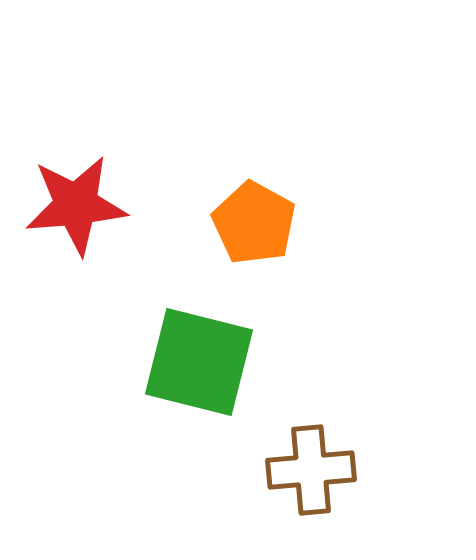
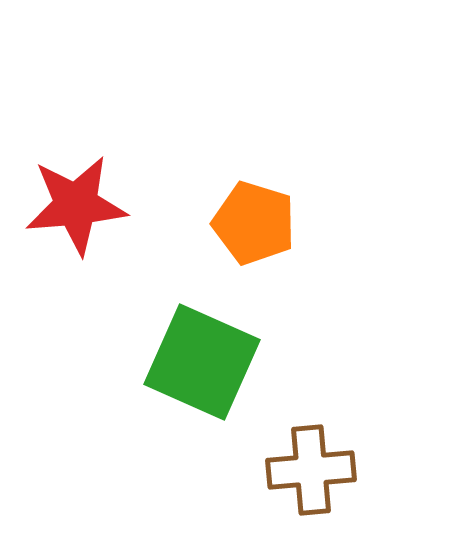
orange pentagon: rotated 12 degrees counterclockwise
green square: moved 3 px right; rotated 10 degrees clockwise
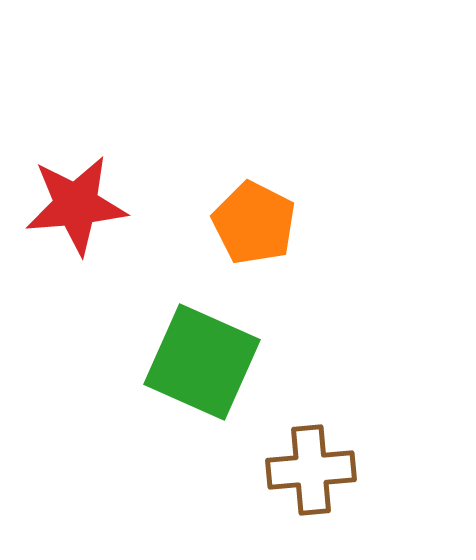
orange pentagon: rotated 10 degrees clockwise
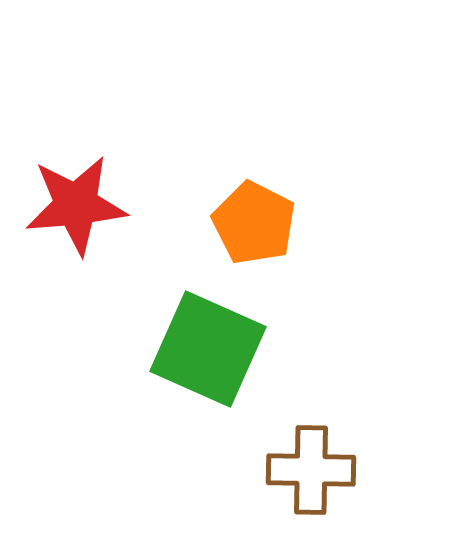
green square: moved 6 px right, 13 px up
brown cross: rotated 6 degrees clockwise
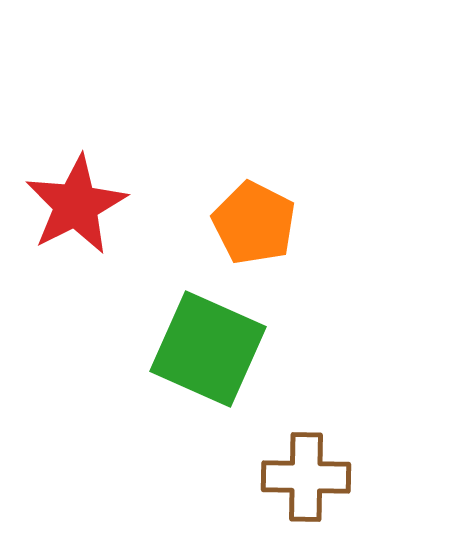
red star: rotated 22 degrees counterclockwise
brown cross: moved 5 px left, 7 px down
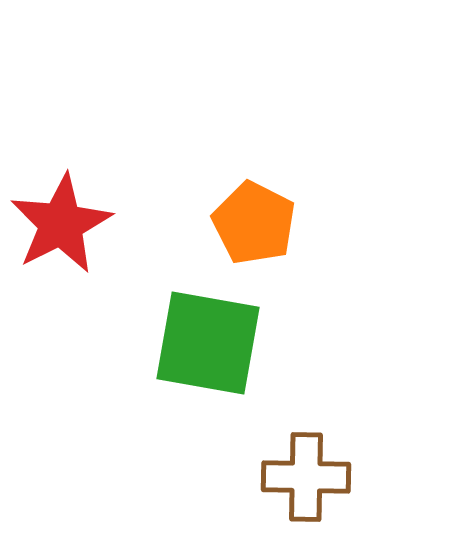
red star: moved 15 px left, 19 px down
green square: moved 6 px up; rotated 14 degrees counterclockwise
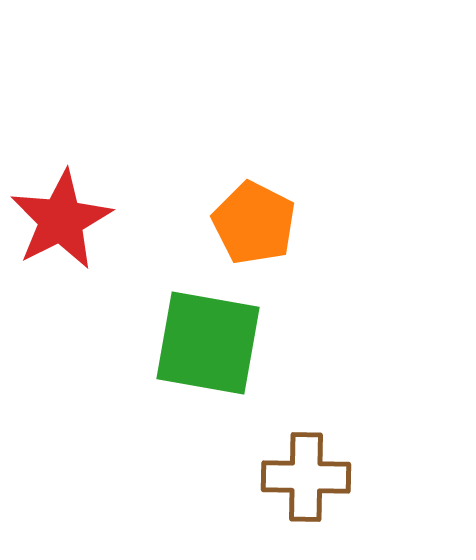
red star: moved 4 px up
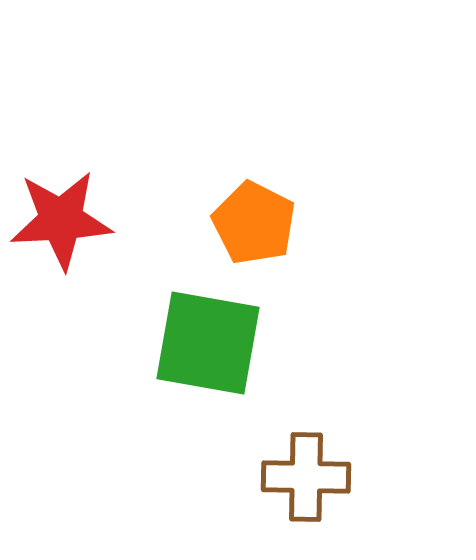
red star: rotated 24 degrees clockwise
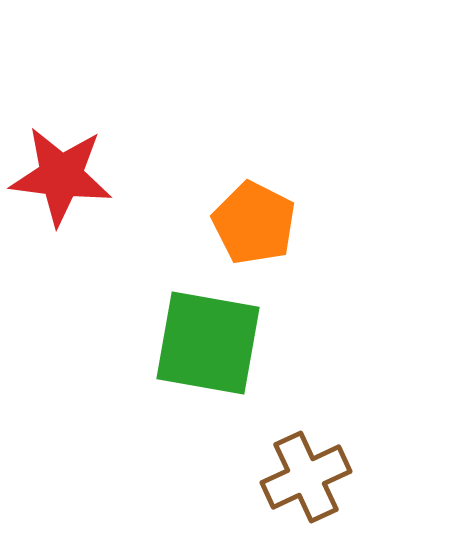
red star: moved 44 px up; rotated 10 degrees clockwise
brown cross: rotated 26 degrees counterclockwise
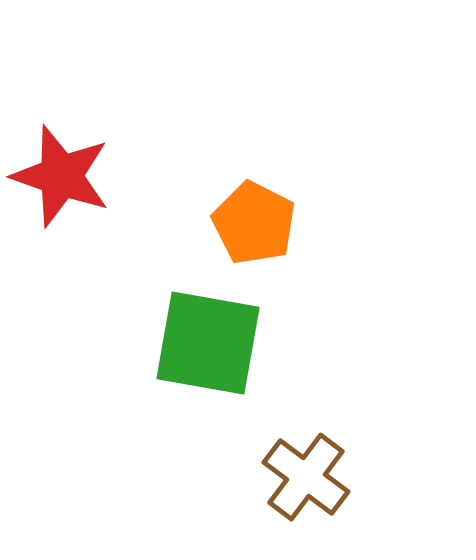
red star: rotated 12 degrees clockwise
brown cross: rotated 28 degrees counterclockwise
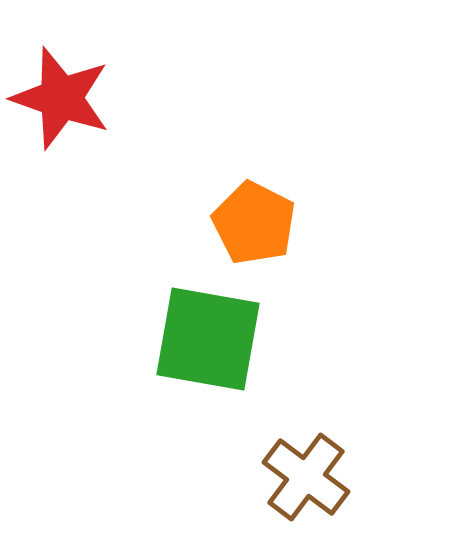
red star: moved 78 px up
green square: moved 4 px up
